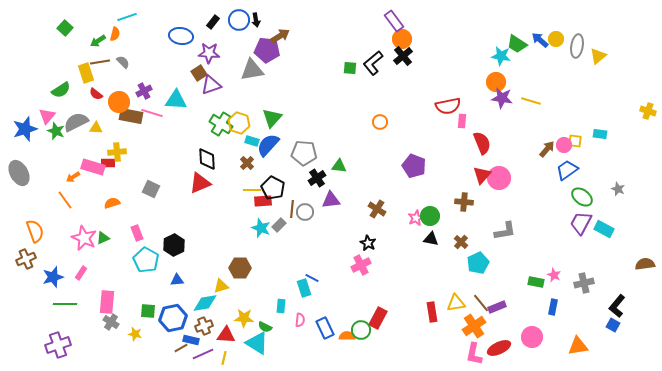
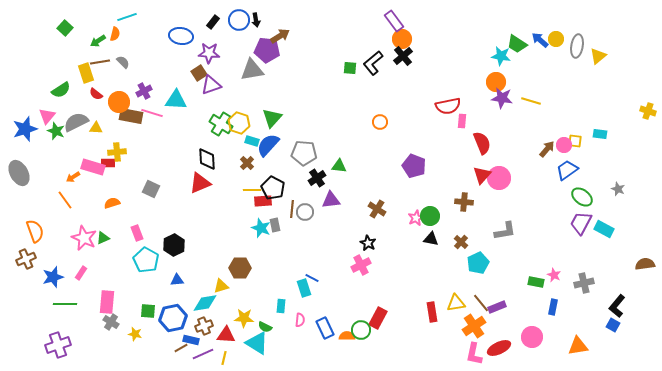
gray rectangle at (279, 225): moved 4 px left; rotated 56 degrees counterclockwise
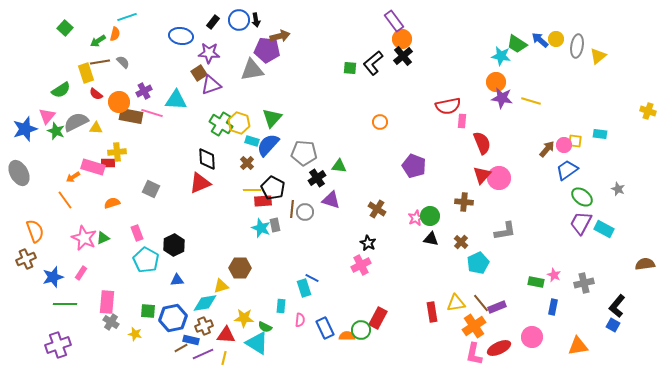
brown arrow at (280, 36): rotated 18 degrees clockwise
purple triangle at (331, 200): rotated 24 degrees clockwise
